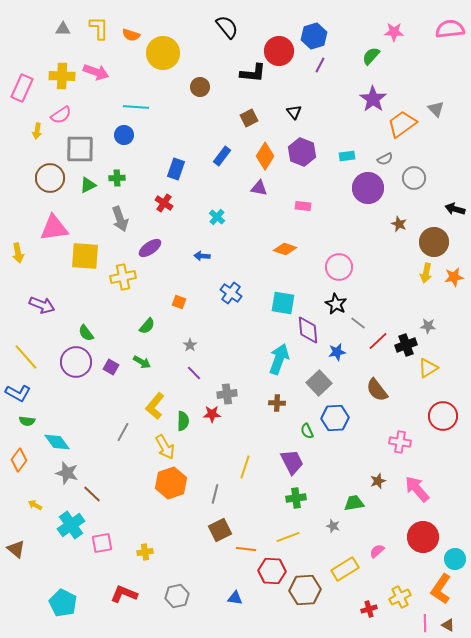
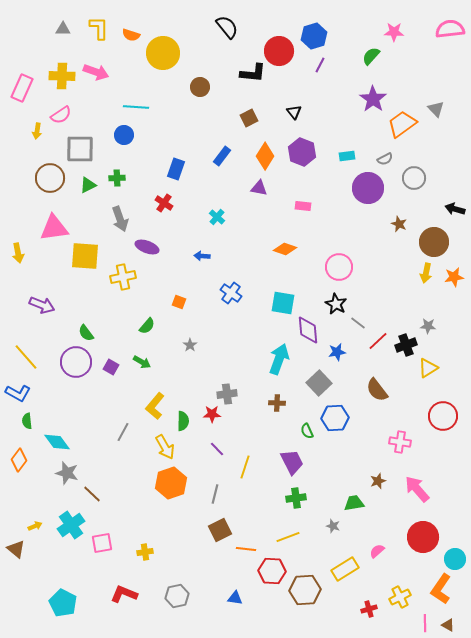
purple ellipse at (150, 248): moved 3 px left, 1 px up; rotated 55 degrees clockwise
purple line at (194, 373): moved 23 px right, 76 px down
green semicircle at (27, 421): rotated 77 degrees clockwise
yellow arrow at (35, 505): moved 21 px down; rotated 128 degrees clockwise
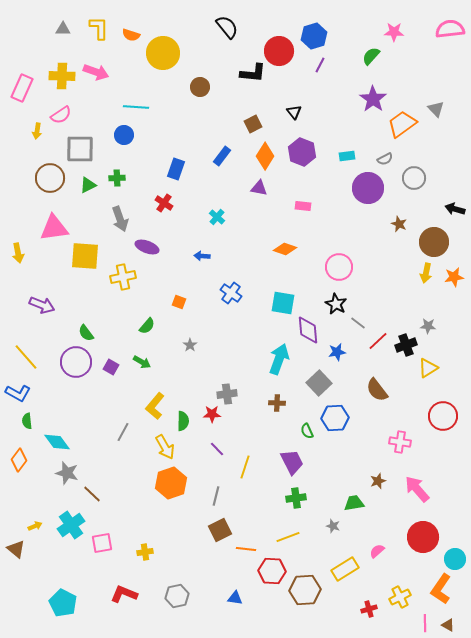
brown square at (249, 118): moved 4 px right, 6 px down
gray line at (215, 494): moved 1 px right, 2 px down
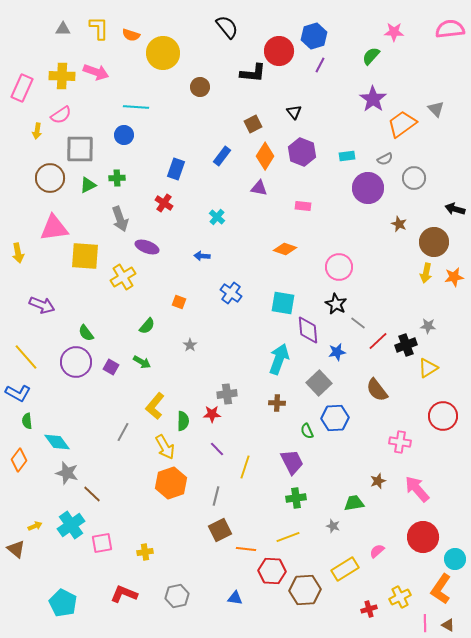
yellow cross at (123, 277): rotated 20 degrees counterclockwise
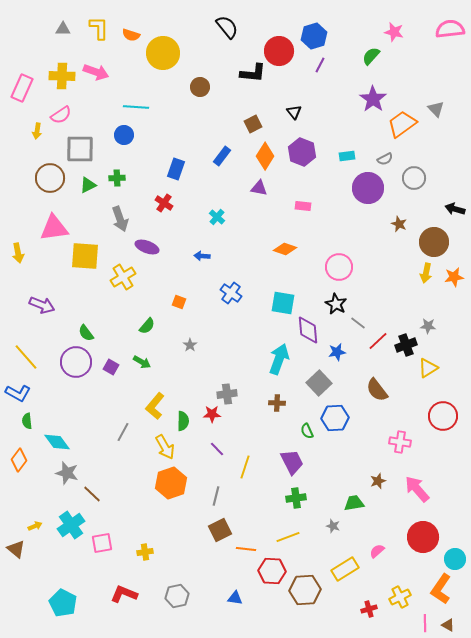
pink star at (394, 32): rotated 12 degrees clockwise
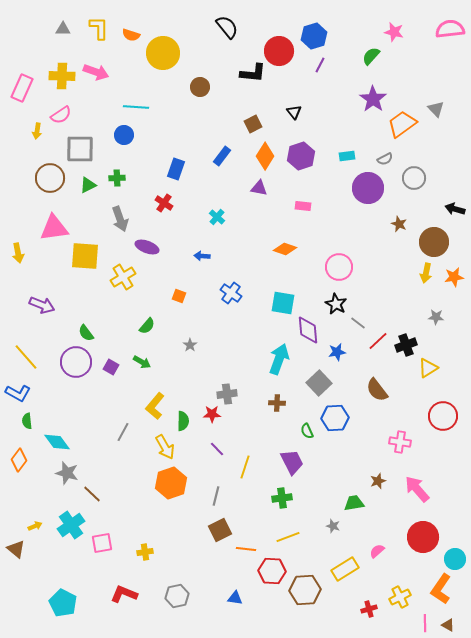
purple hexagon at (302, 152): moved 1 px left, 4 px down; rotated 20 degrees clockwise
orange square at (179, 302): moved 6 px up
gray star at (428, 326): moved 8 px right, 9 px up
green cross at (296, 498): moved 14 px left
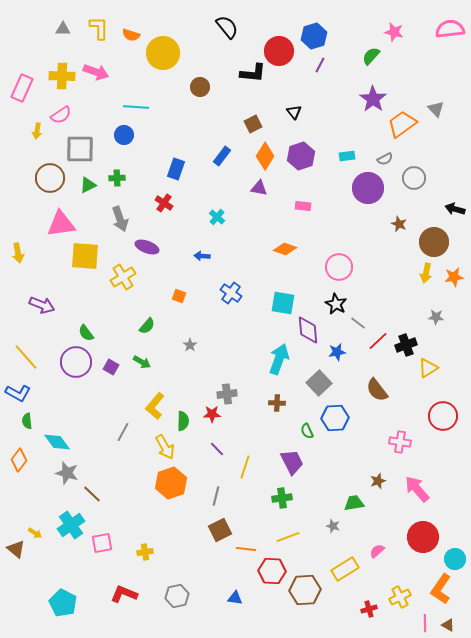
pink triangle at (54, 228): moved 7 px right, 4 px up
yellow arrow at (35, 526): moved 7 px down; rotated 56 degrees clockwise
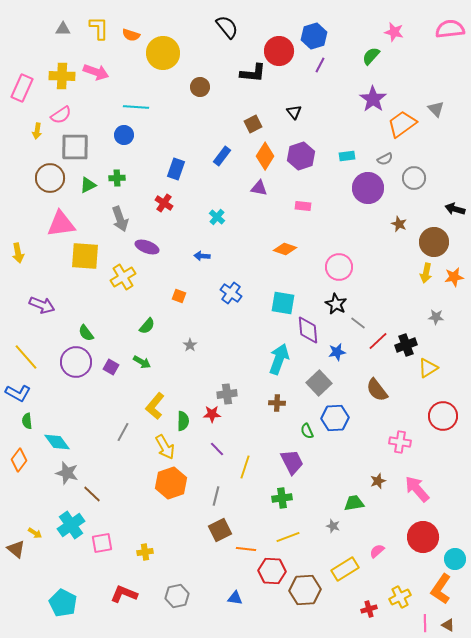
gray square at (80, 149): moved 5 px left, 2 px up
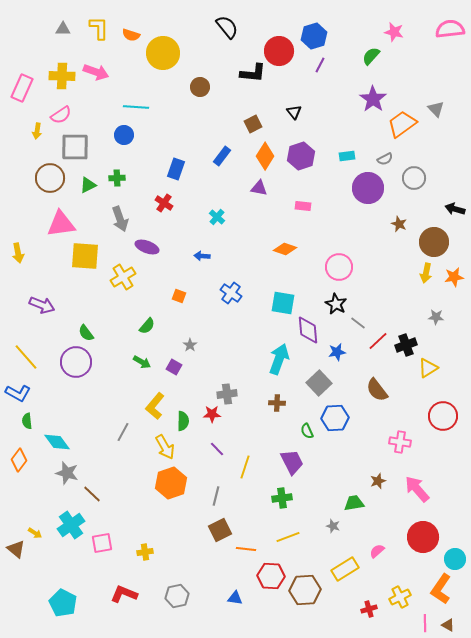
purple square at (111, 367): moved 63 px right
red hexagon at (272, 571): moved 1 px left, 5 px down
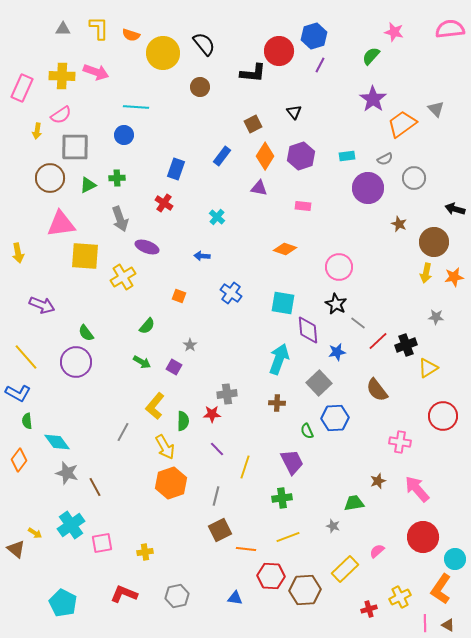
black semicircle at (227, 27): moved 23 px left, 17 px down
brown line at (92, 494): moved 3 px right, 7 px up; rotated 18 degrees clockwise
yellow rectangle at (345, 569): rotated 12 degrees counterclockwise
